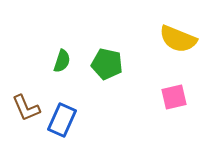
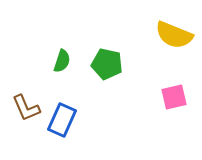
yellow semicircle: moved 4 px left, 4 px up
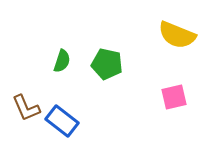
yellow semicircle: moved 3 px right
blue rectangle: moved 1 px down; rotated 76 degrees counterclockwise
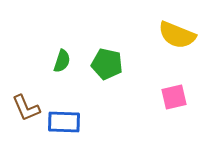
blue rectangle: moved 2 px right, 1 px down; rotated 36 degrees counterclockwise
